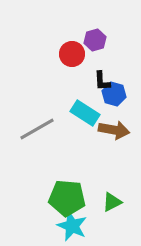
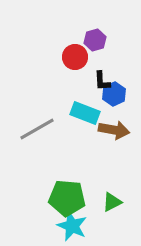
red circle: moved 3 px right, 3 px down
blue hexagon: rotated 20 degrees clockwise
cyan rectangle: rotated 12 degrees counterclockwise
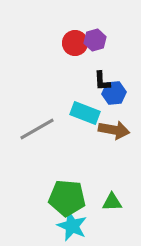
red circle: moved 14 px up
blue hexagon: moved 1 px up; rotated 20 degrees clockwise
green triangle: rotated 25 degrees clockwise
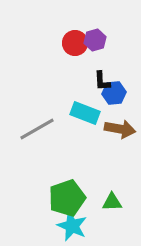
brown arrow: moved 6 px right, 1 px up
green pentagon: rotated 24 degrees counterclockwise
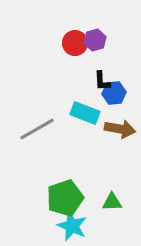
green pentagon: moved 2 px left
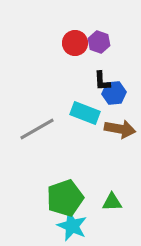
purple hexagon: moved 4 px right, 2 px down; rotated 25 degrees counterclockwise
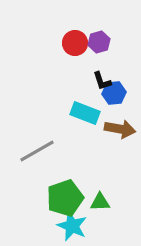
purple hexagon: rotated 25 degrees clockwise
black L-shape: rotated 15 degrees counterclockwise
gray line: moved 22 px down
green triangle: moved 12 px left
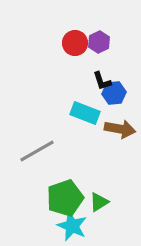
purple hexagon: rotated 10 degrees counterclockwise
green triangle: moved 1 px left; rotated 30 degrees counterclockwise
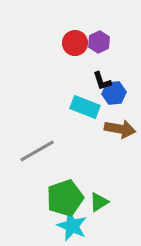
cyan rectangle: moved 6 px up
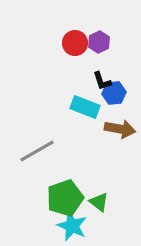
green triangle: rotated 50 degrees counterclockwise
